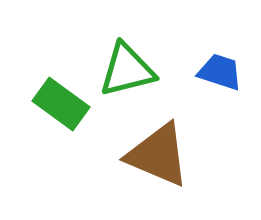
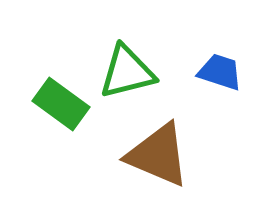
green triangle: moved 2 px down
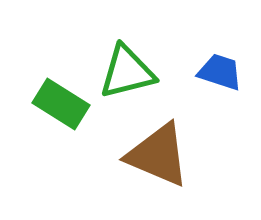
green rectangle: rotated 4 degrees counterclockwise
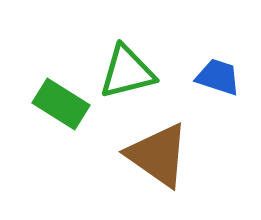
blue trapezoid: moved 2 px left, 5 px down
brown triangle: rotated 12 degrees clockwise
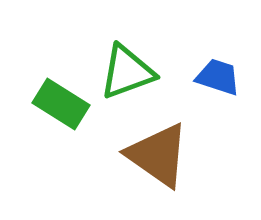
green triangle: rotated 6 degrees counterclockwise
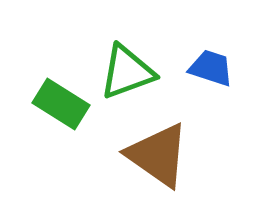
blue trapezoid: moved 7 px left, 9 px up
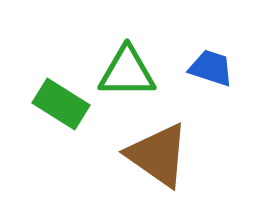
green triangle: rotated 20 degrees clockwise
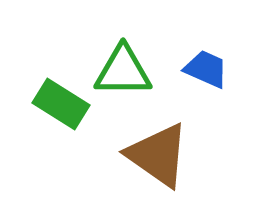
blue trapezoid: moved 5 px left, 1 px down; rotated 6 degrees clockwise
green triangle: moved 4 px left, 1 px up
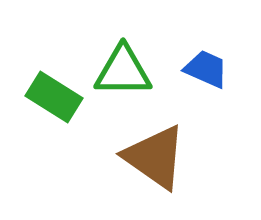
green rectangle: moved 7 px left, 7 px up
brown triangle: moved 3 px left, 2 px down
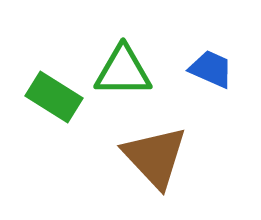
blue trapezoid: moved 5 px right
brown triangle: rotated 12 degrees clockwise
